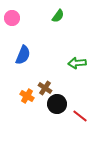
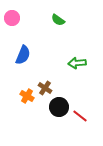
green semicircle: moved 4 px down; rotated 88 degrees clockwise
black circle: moved 2 px right, 3 px down
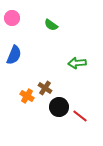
green semicircle: moved 7 px left, 5 px down
blue semicircle: moved 9 px left
